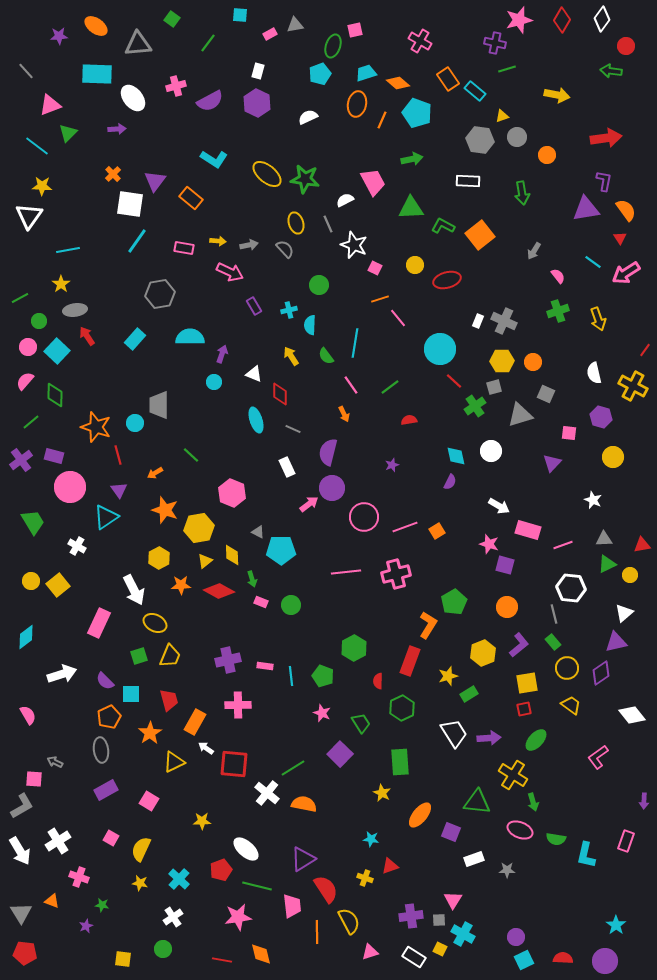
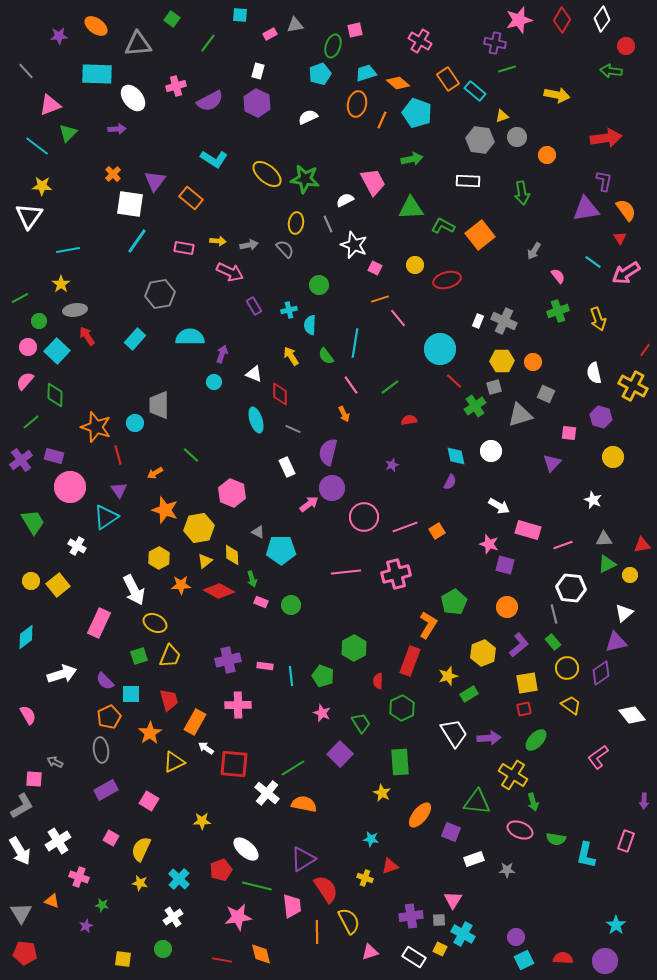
yellow ellipse at (296, 223): rotated 25 degrees clockwise
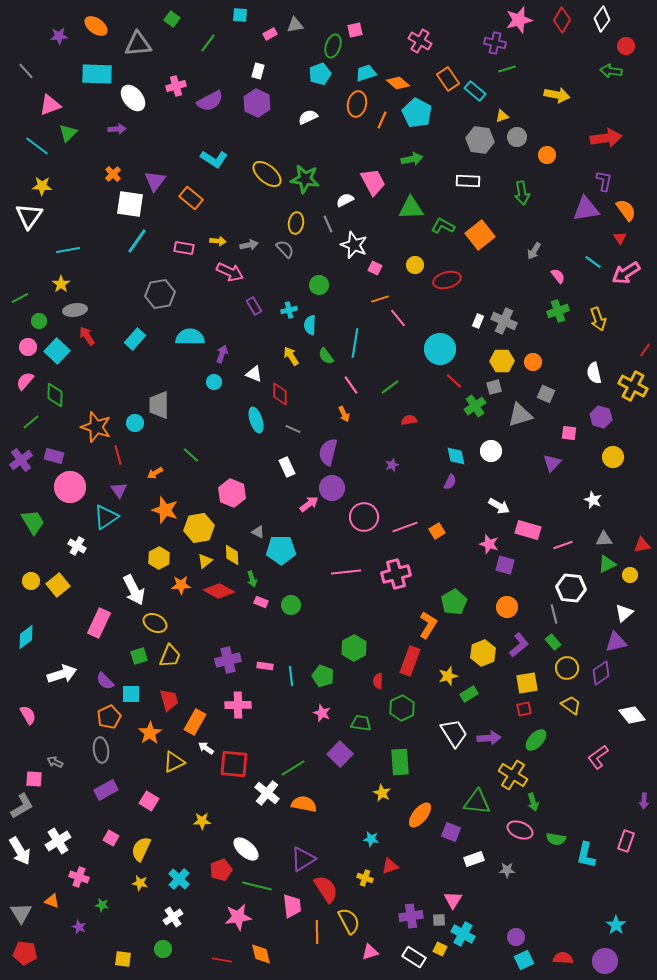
cyan pentagon at (417, 113): rotated 8 degrees clockwise
green trapezoid at (361, 723): rotated 50 degrees counterclockwise
purple star at (86, 926): moved 7 px left, 1 px down; rotated 24 degrees counterclockwise
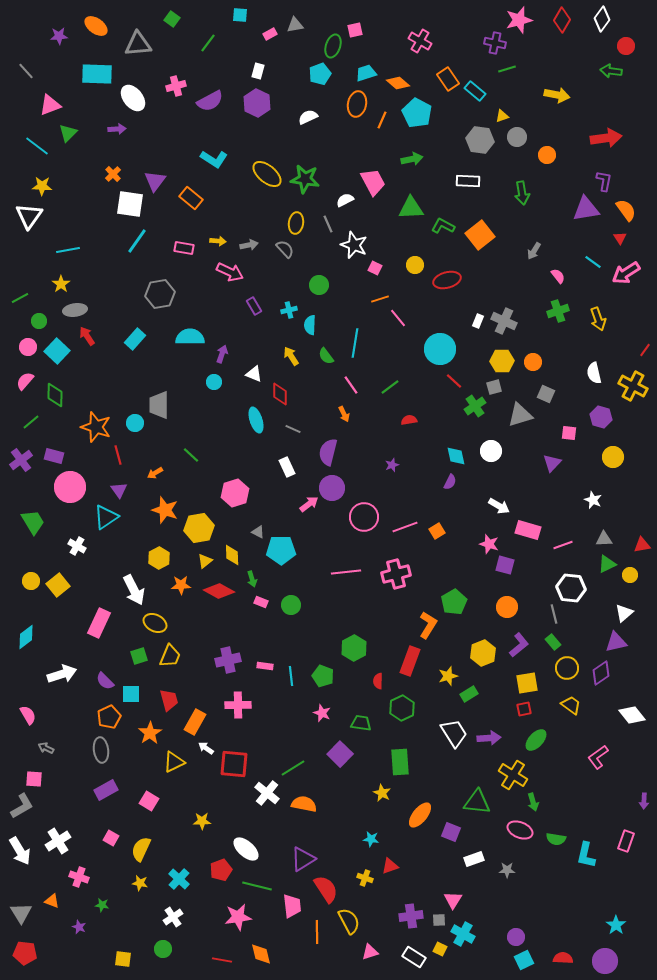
pink hexagon at (232, 493): moved 3 px right; rotated 20 degrees clockwise
gray arrow at (55, 762): moved 9 px left, 14 px up
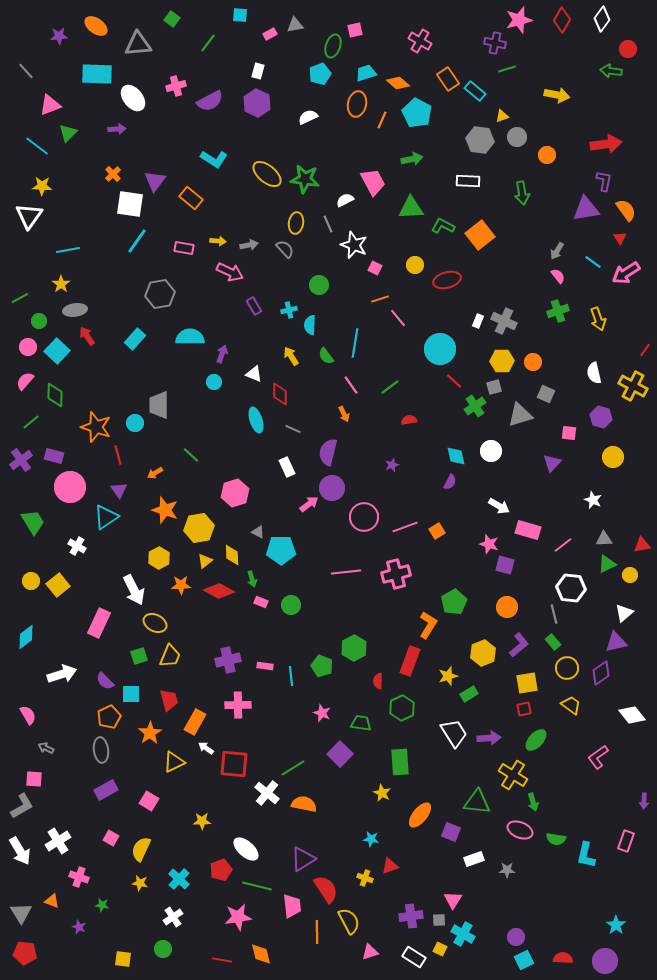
red circle at (626, 46): moved 2 px right, 3 px down
red arrow at (606, 138): moved 6 px down
gray arrow at (534, 251): moved 23 px right
pink line at (563, 545): rotated 18 degrees counterclockwise
green pentagon at (323, 676): moved 1 px left, 10 px up
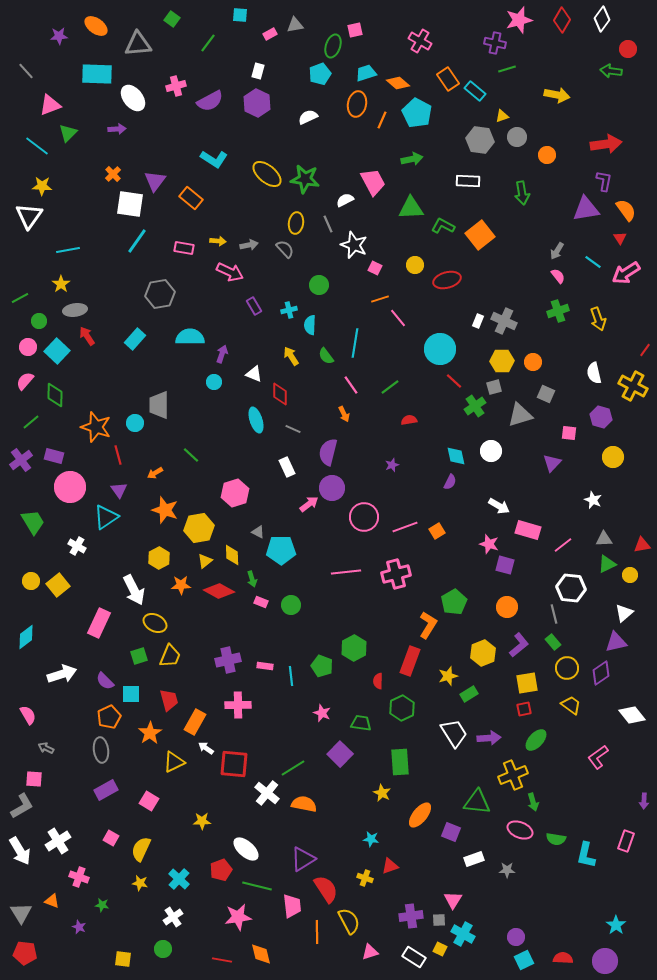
yellow cross at (513, 775): rotated 36 degrees clockwise
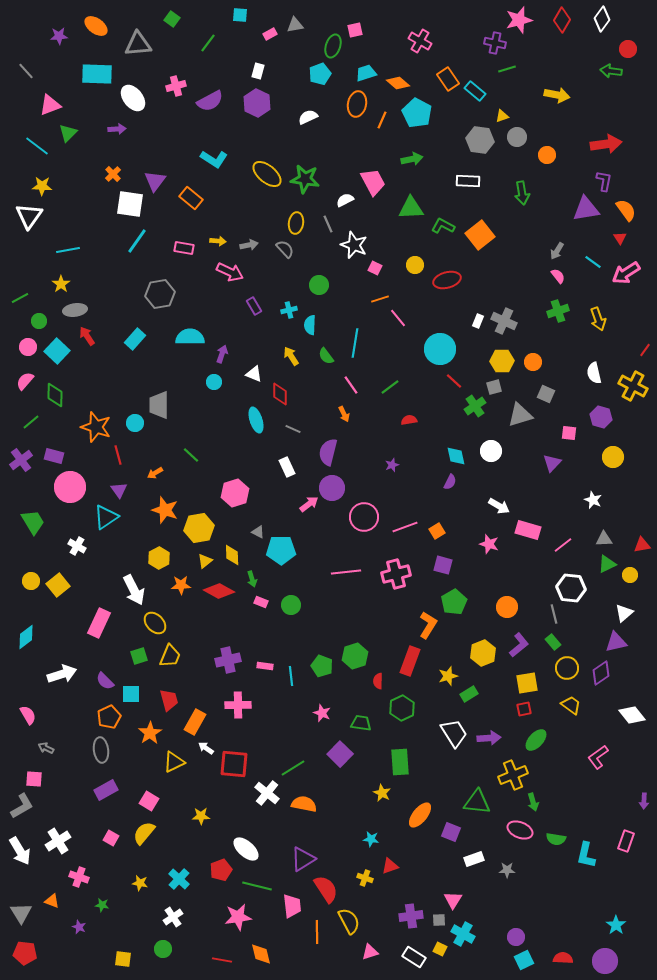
purple square at (505, 565): moved 62 px left
yellow ellipse at (155, 623): rotated 20 degrees clockwise
green hexagon at (354, 648): moved 1 px right, 8 px down; rotated 10 degrees clockwise
yellow star at (202, 821): moved 1 px left, 5 px up
yellow semicircle at (141, 849): moved 3 px right, 16 px up; rotated 15 degrees clockwise
